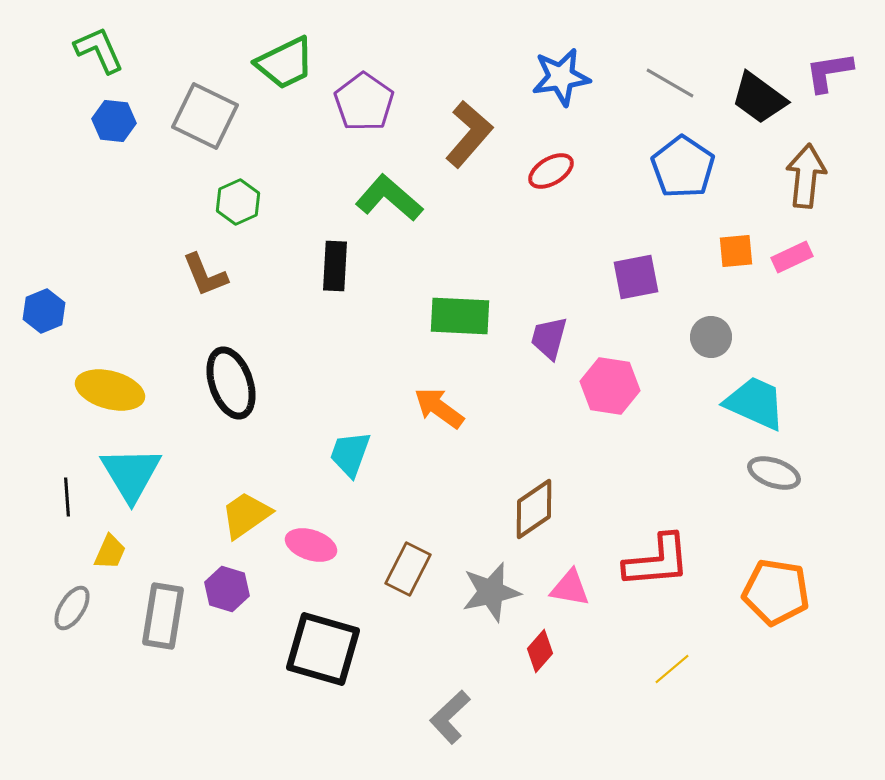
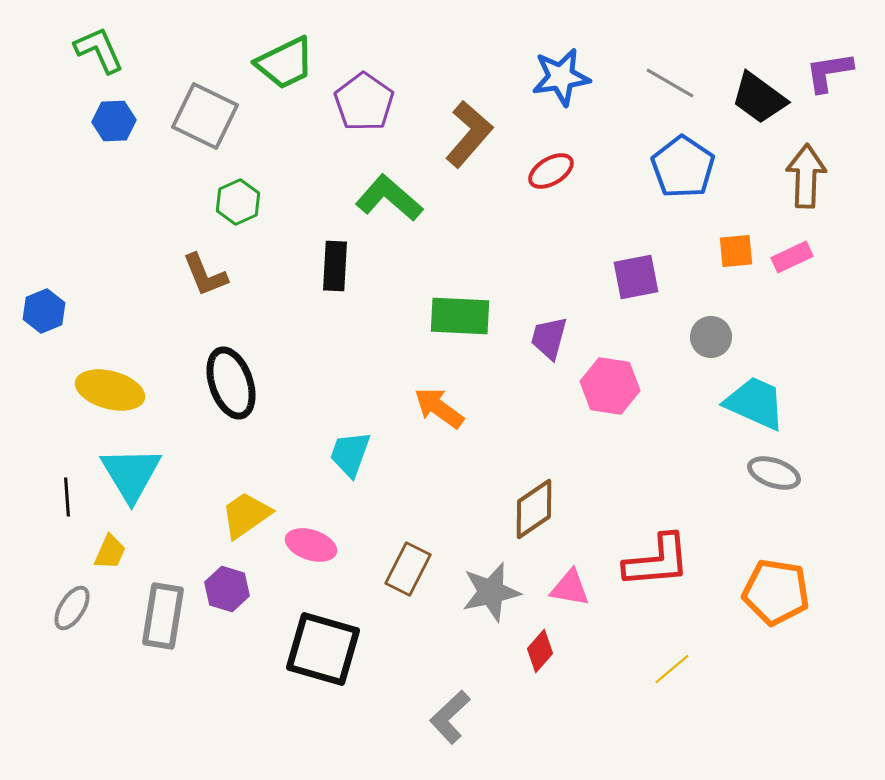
blue hexagon at (114, 121): rotated 9 degrees counterclockwise
brown arrow at (806, 176): rotated 4 degrees counterclockwise
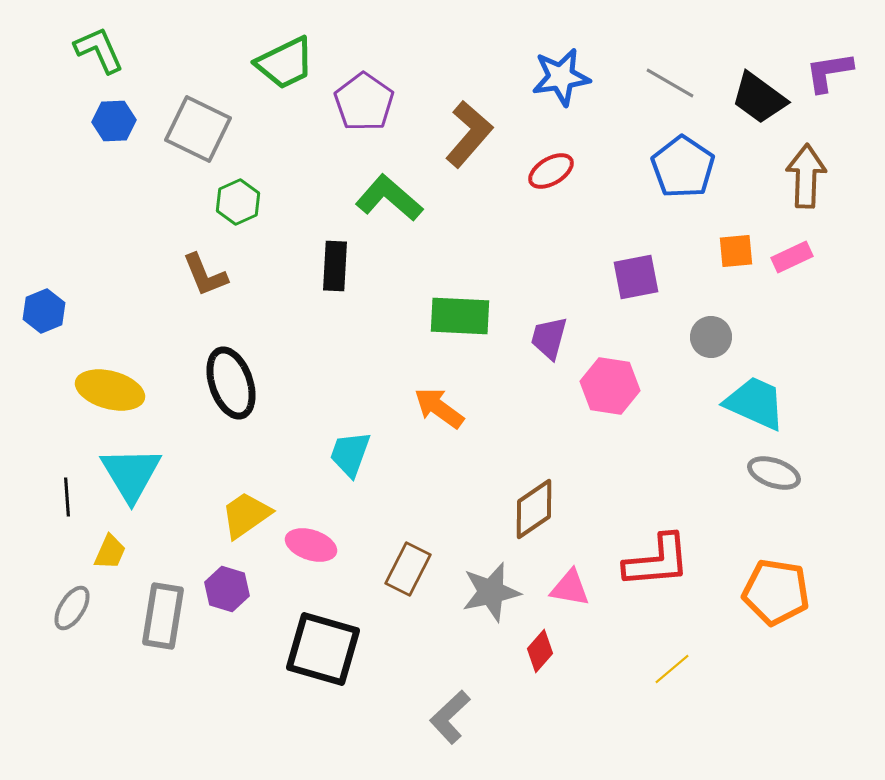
gray square at (205, 116): moved 7 px left, 13 px down
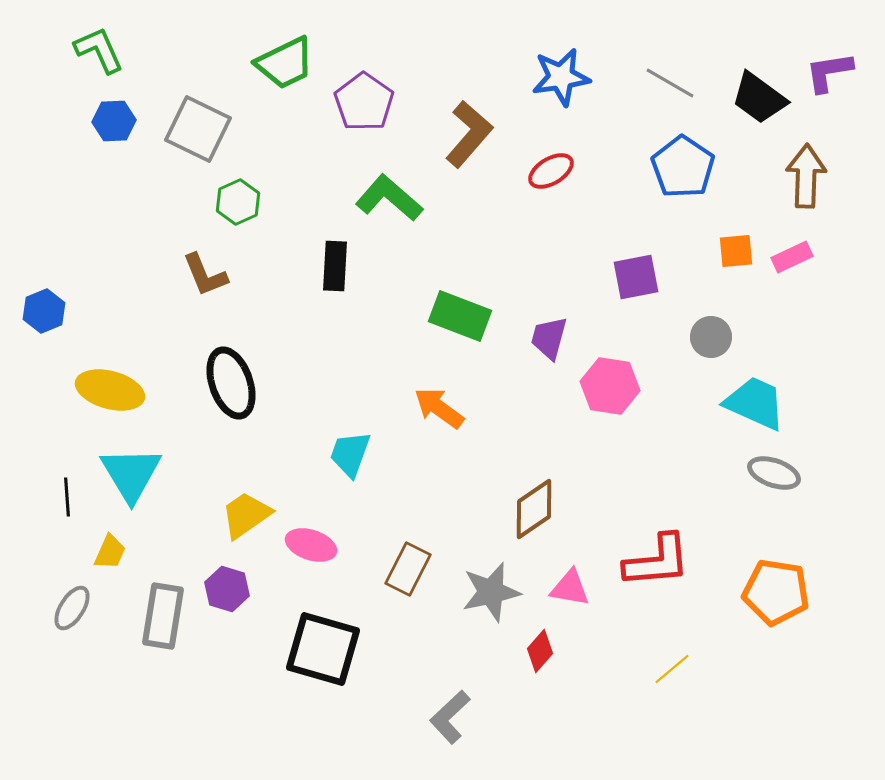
green rectangle at (460, 316): rotated 18 degrees clockwise
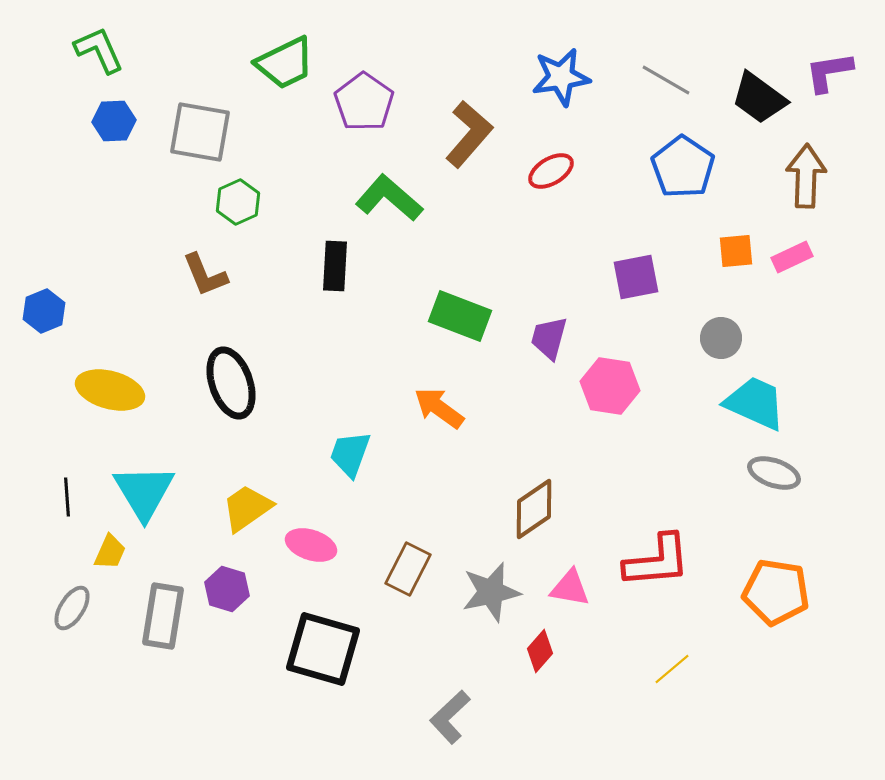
gray line at (670, 83): moved 4 px left, 3 px up
gray square at (198, 129): moved 2 px right, 3 px down; rotated 16 degrees counterclockwise
gray circle at (711, 337): moved 10 px right, 1 px down
cyan triangle at (131, 474): moved 13 px right, 18 px down
yellow trapezoid at (246, 515): moved 1 px right, 7 px up
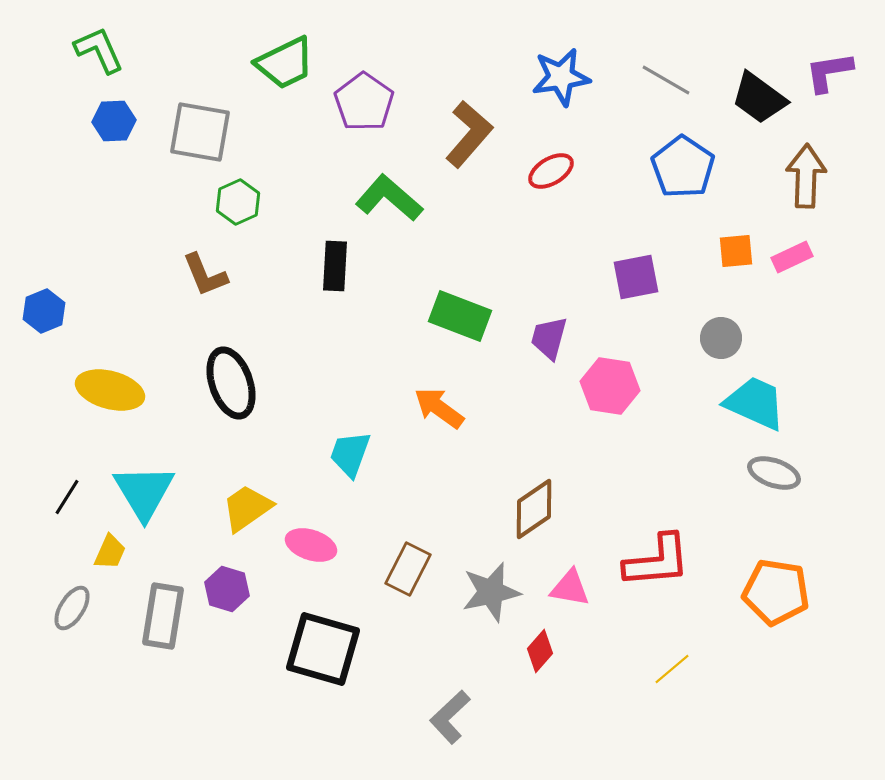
black line at (67, 497): rotated 36 degrees clockwise
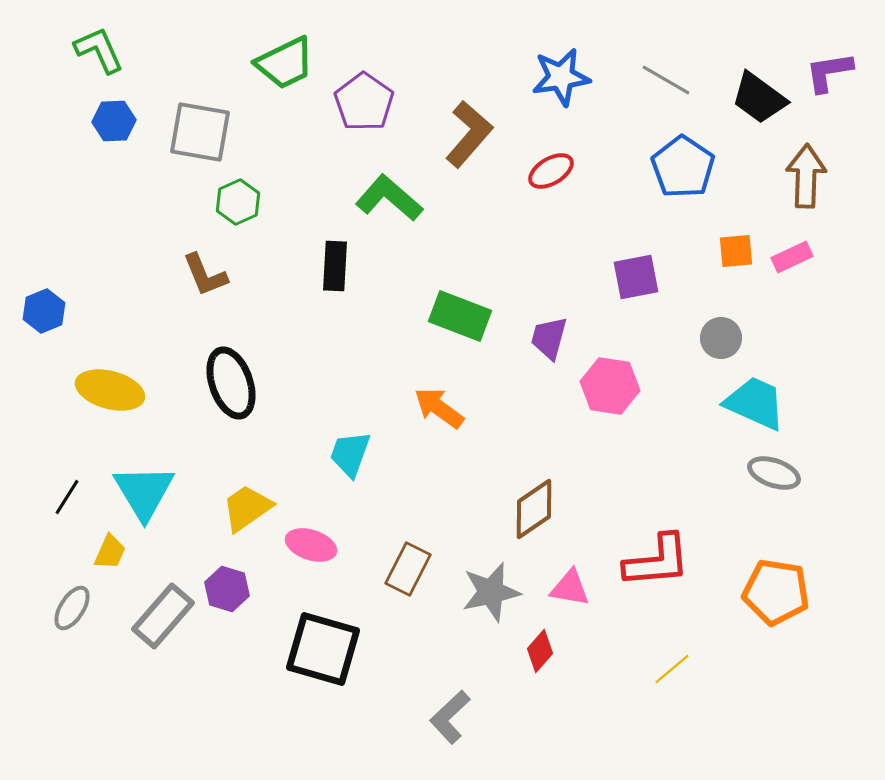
gray rectangle at (163, 616): rotated 32 degrees clockwise
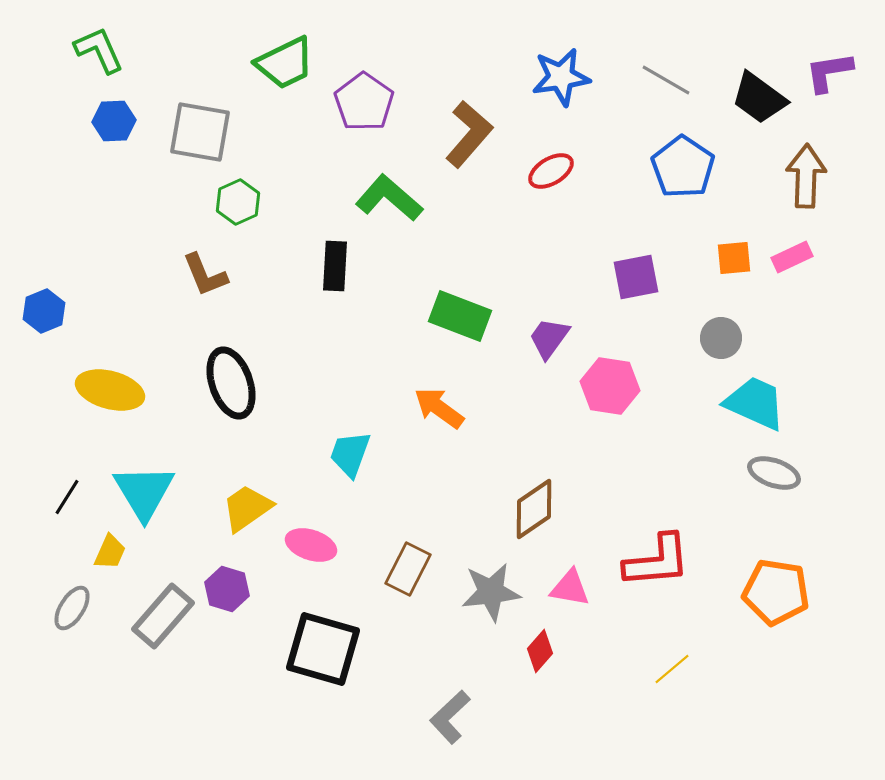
orange square at (736, 251): moved 2 px left, 7 px down
purple trapezoid at (549, 338): rotated 21 degrees clockwise
gray star at (491, 592): rotated 6 degrees clockwise
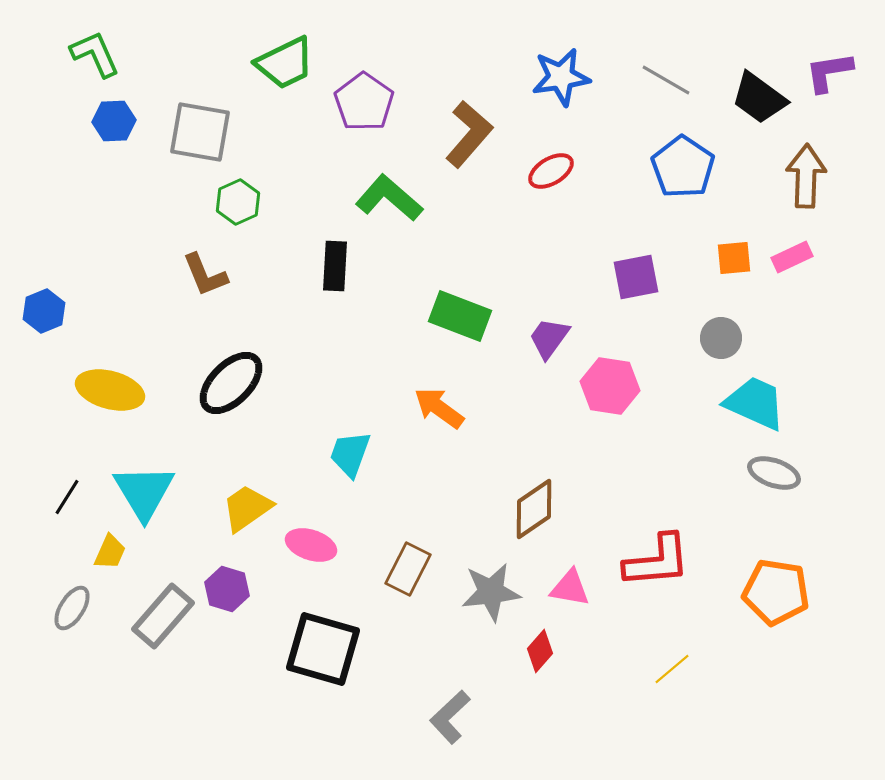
green L-shape at (99, 50): moved 4 px left, 4 px down
black ellipse at (231, 383): rotated 64 degrees clockwise
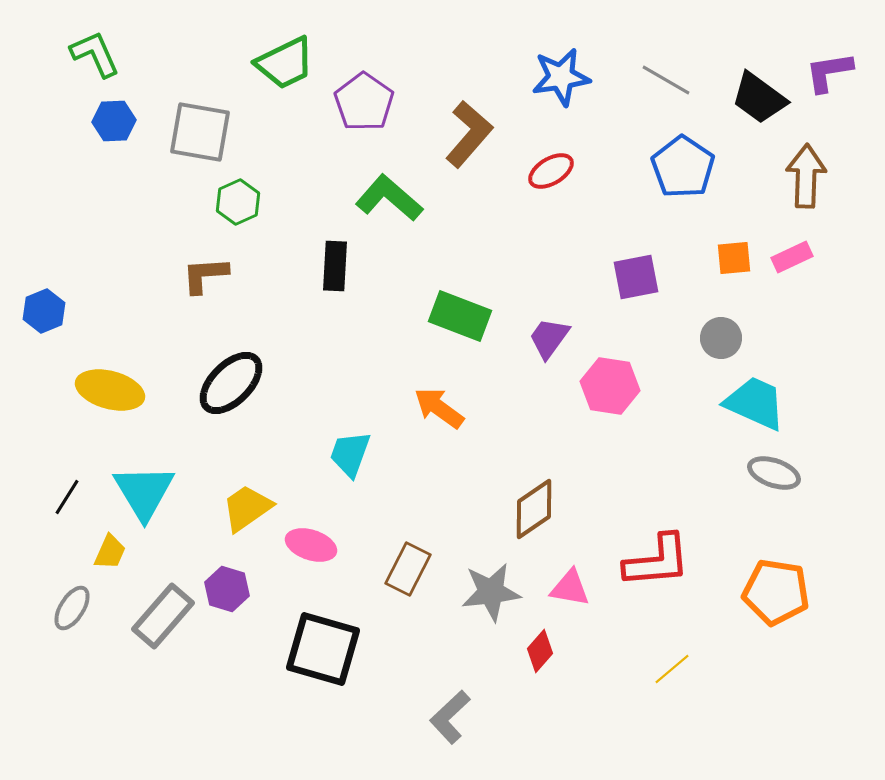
brown L-shape at (205, 275): rotated 108 degrees clockwise
